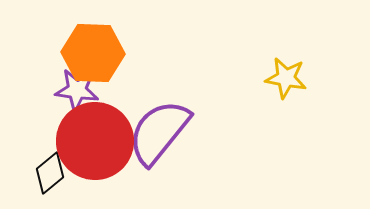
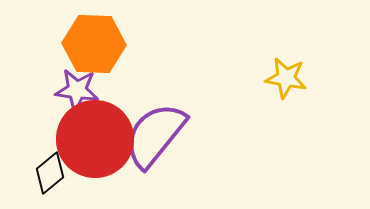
orange hexagon: moved 1 px right, 9 px up
purple semicircle: moved 4 px left, 3 px down
red circle: moved 2 px up
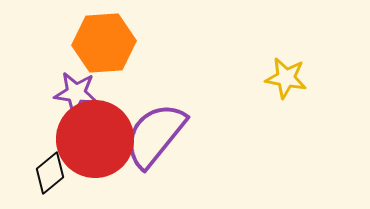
orange hexagon: moved 10 px right, 1 px up; rotated 6 degrees counterclockwise
purple star: moved 1 px left, 3 px down
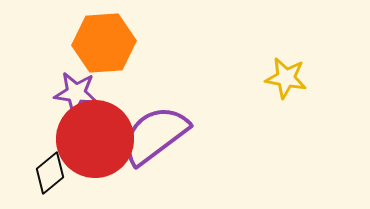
purple semicircle: rotated 14 degrees clockwise
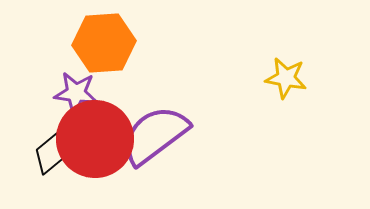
black diamond: moved 19 px up
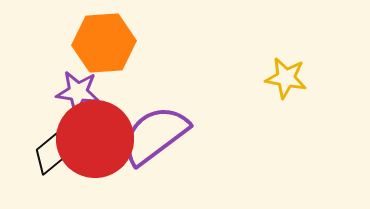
purple star: moved 2 px right, 1 px up
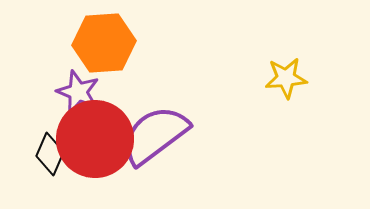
yellow star: rotated 15 degrees counterclockwise
purple star: rotated 15 degrees clockwise
black diamond: rotated 27 degrees counterclockwise
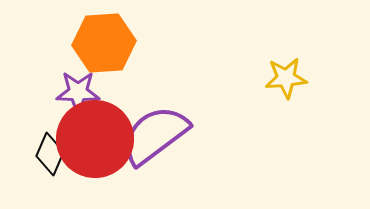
purple star: rotated 21 degrees counterclockwise
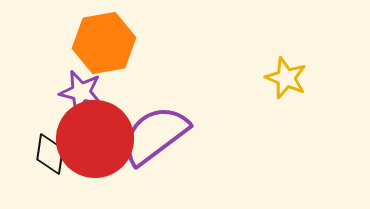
orange hexagon: rotated 6 degrees counterclockwise
yellow star: rotated 27 degrees clockwise
purple star: moved 3 px right; rotated 12 degrees clockwise
black diamond: rotated 15 degrees counterclockwise
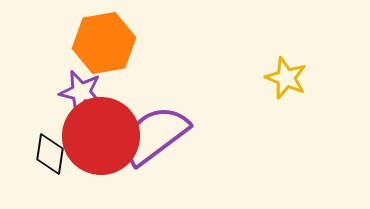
red circle: moved 6 px right, 3 px up
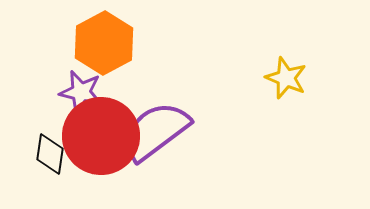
orange hexagon: rotated 18 degrees counterclockwise
purple semicircle: moved 1 px right, 4 px up
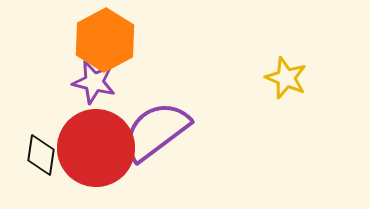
orange hexagon: moved 1 px right, 3 px up
purple star: moved 13 px right, 10 px up
red circle: moved 5 px left, 12 px down
black diamond: moved 9 px left, 1 px down
